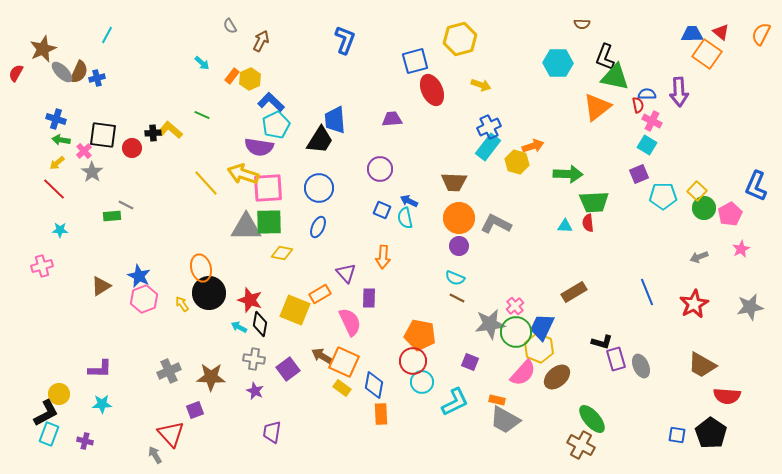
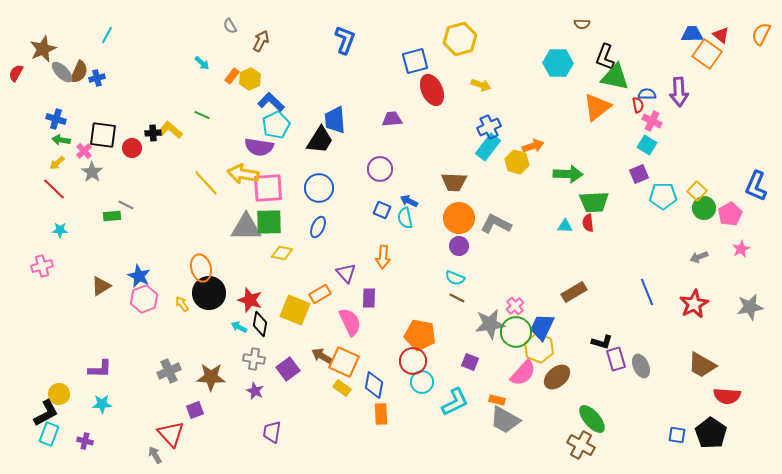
red triangle at (721, 32): moved 3 px down
yellow arrow at (243, 174): rotated 8 degrees counterclockwise
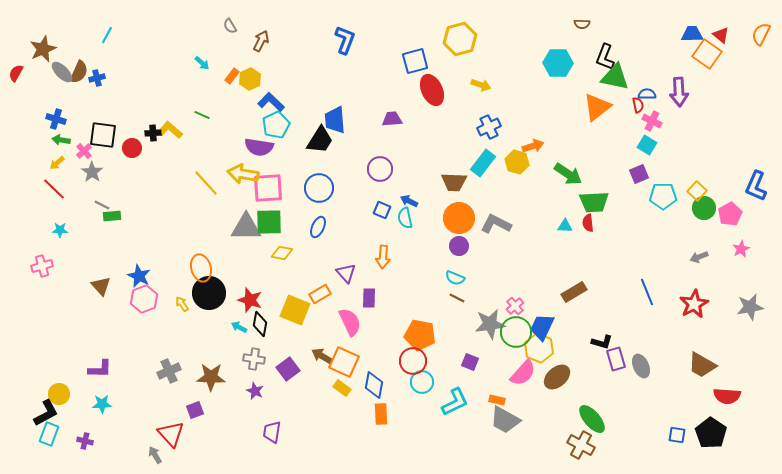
cyan rectangle at (488, 147): moved 5 px left, 16 px down
green arrow at (568, 174): rotated 32 degrees clockwise
gray line at (126, 205): moved 24 px left
brown triangle at (101, 286): rotated 40 degrees counterclockwise
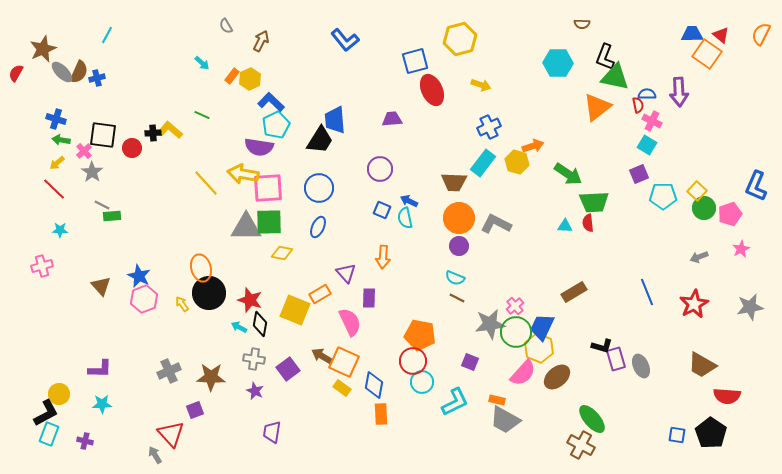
gray semicircle at (230, 26): moved 4 px left
blue L-shape at (345, 40): rotated 120 degrees clockwise
pink pentagon at (730, 214): rotated 10 degrees clockwise
black L-shape at (602, 342): moved 4 px down
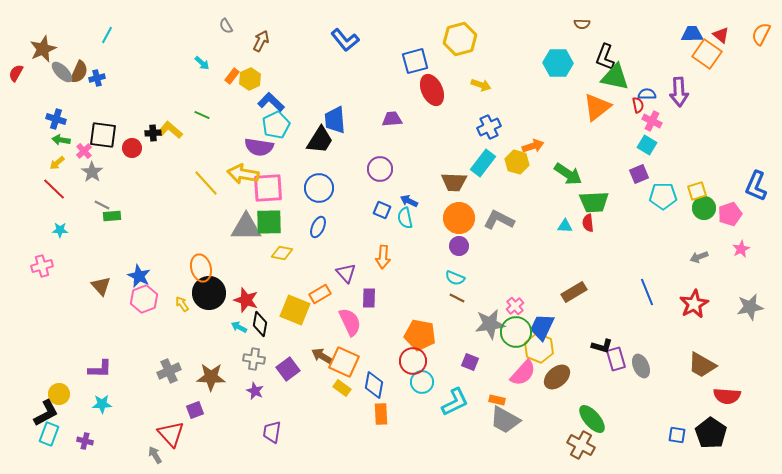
yellow square at (697, 191): rotated 30 degrees clockwise
gray L-shape at (496, 224): moved 3 px right, 4 px up
red star at (250, 300): moved 4 px left
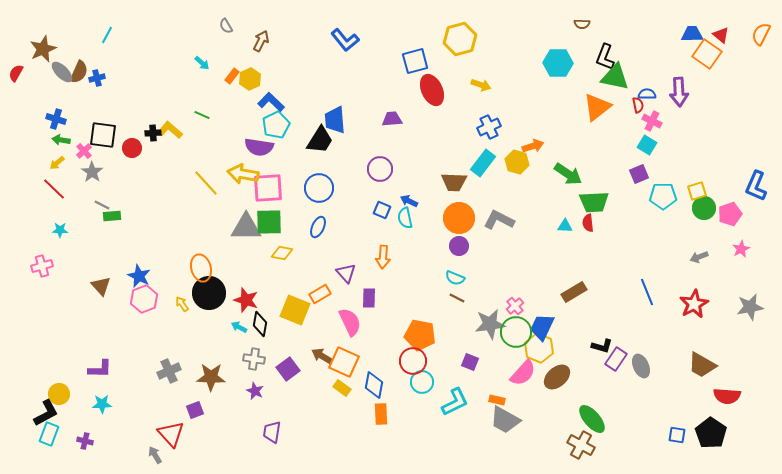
purple rectangle at (616, 359): rotated 50 degrees clockwise
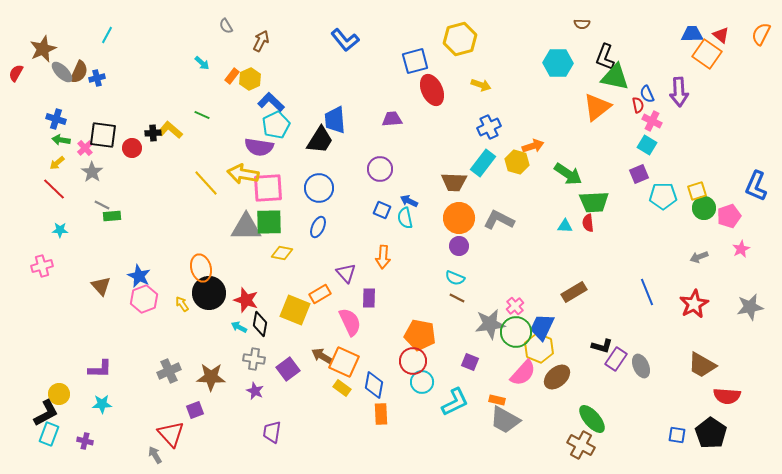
blue semicircle at (647, 94): rotated 114 degrees counterclockwise
pink cross at (84, 151): moved 1 px right, 3 px up
pink pentagon at (730, 214): moved 1 px left, 2 px down
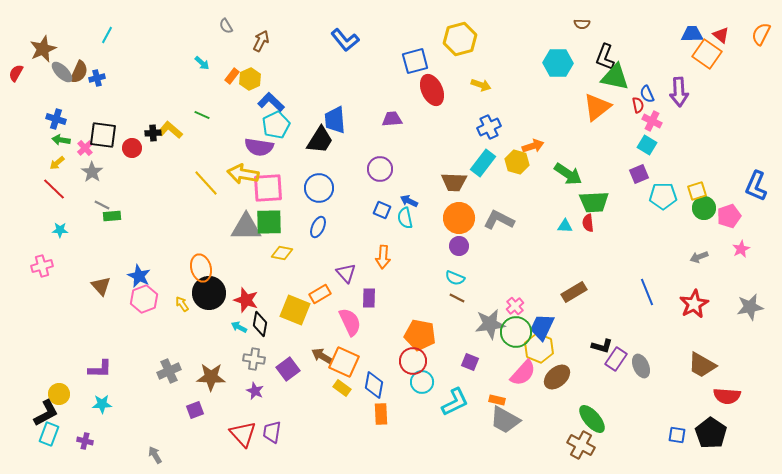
red triangle at (171, 434): moved 72 px right
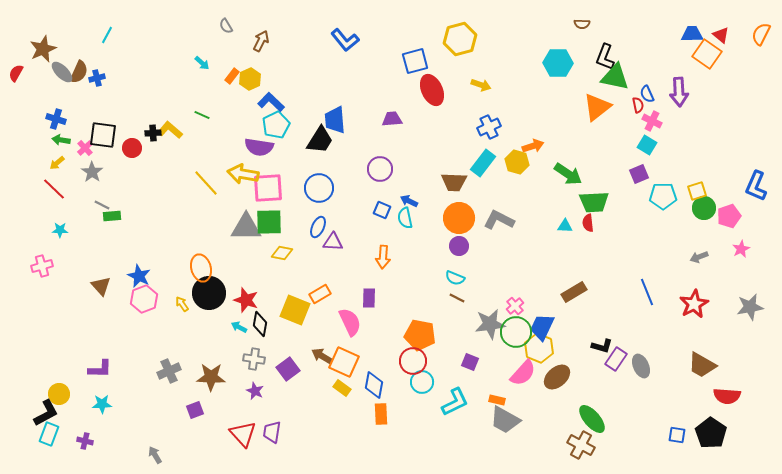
purple triangle at (346, 273): moved 13 px left, 31 px up; rotated 45 degrees counterclockwise
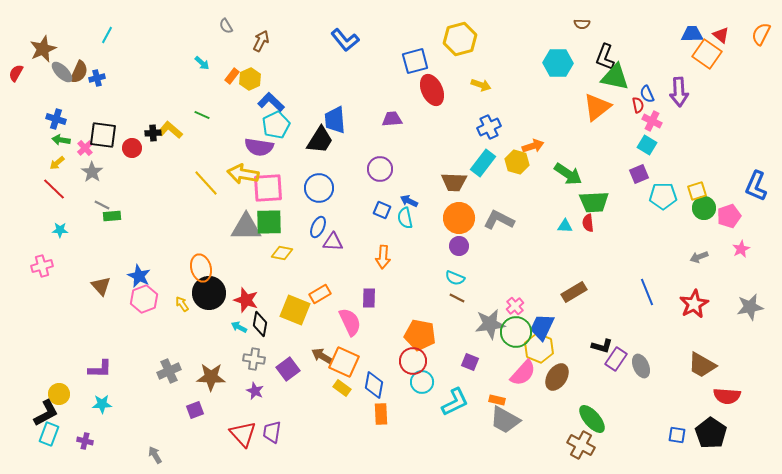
brown ellipse at (557, 377): rotated 16 degrees counterclockwise
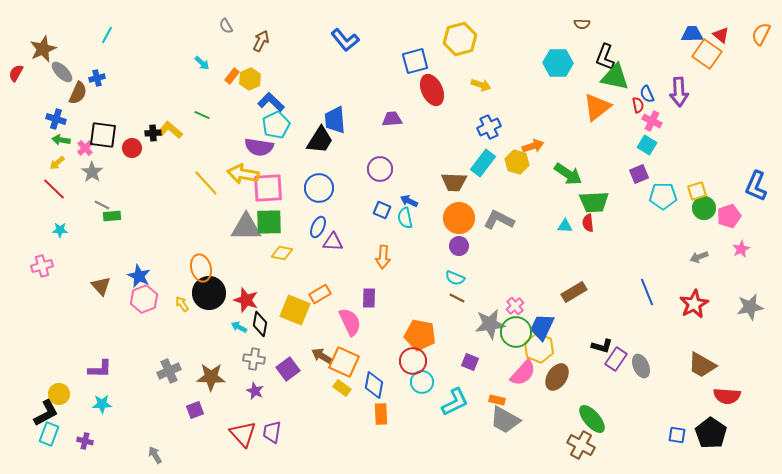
brown semicircle at (79, 72): moved 1 px left, 21 px down
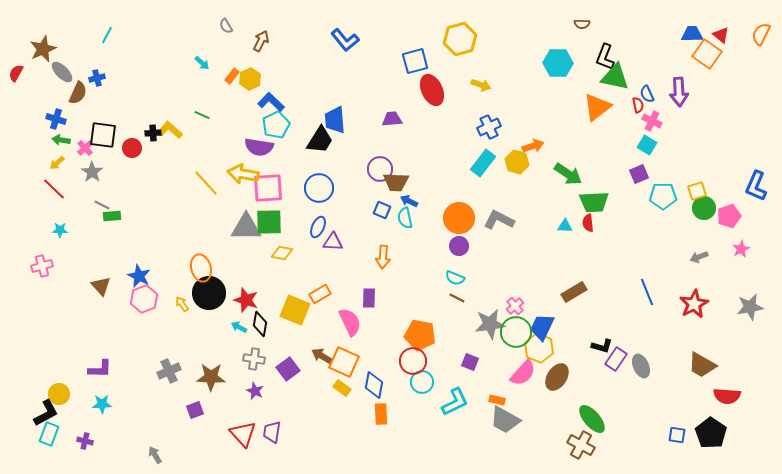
brown trapezoid at (454, 182): moved 58 px left
